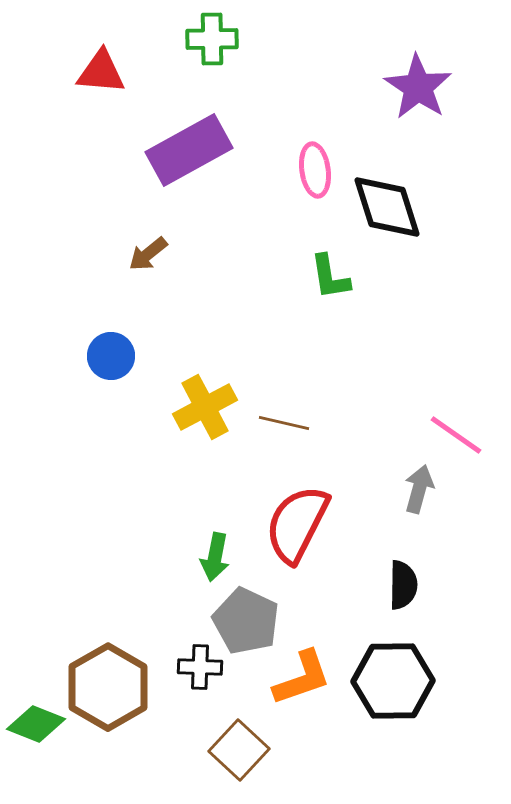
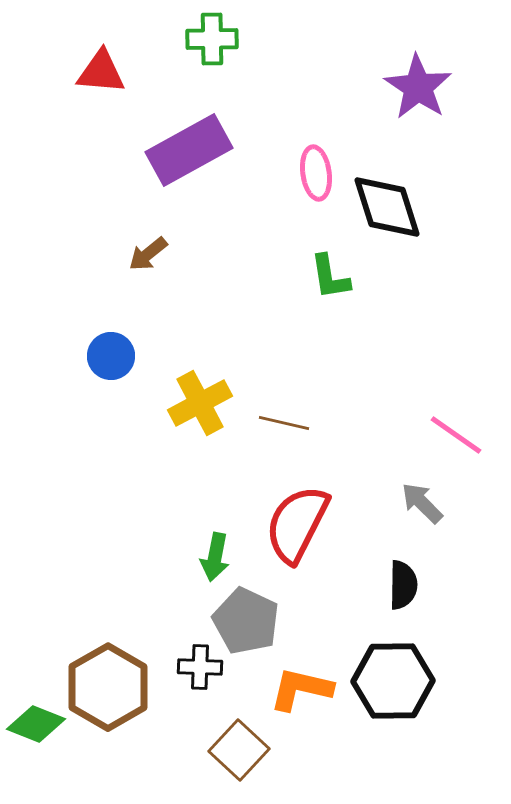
pink ellipse: moved 1 px right, 3 px down
yellow cross: moved 5 px left, 4 px up
gray arrow: moved 3 px right, 14 px down; rotated 60 degrees counterclockwise
orange L-shape: moved 1 px left, 11 px down; rotated 148 degrees counterclockwise
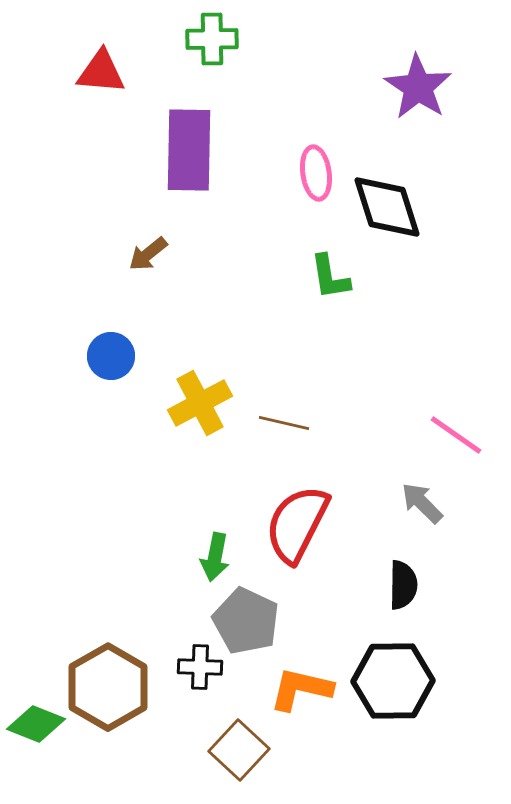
purple rectangle: rotated 60 degrees counterclockwise
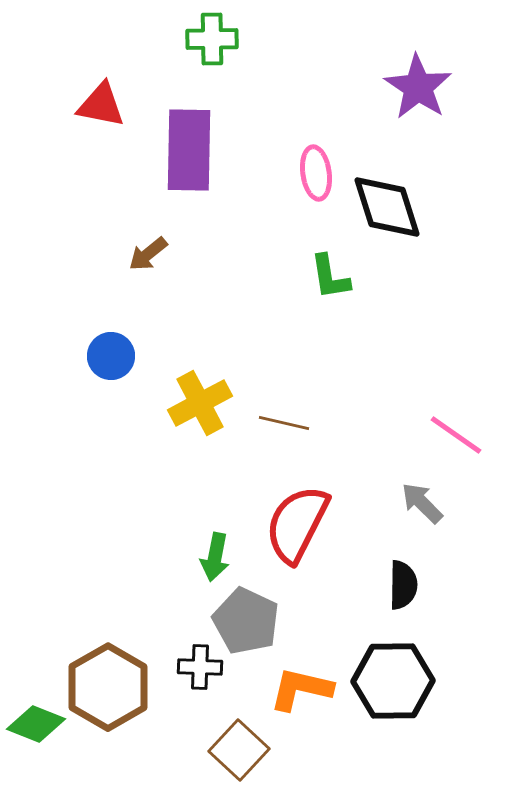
red triangle: moved 33 px down; rotated 6 degrees clockwise
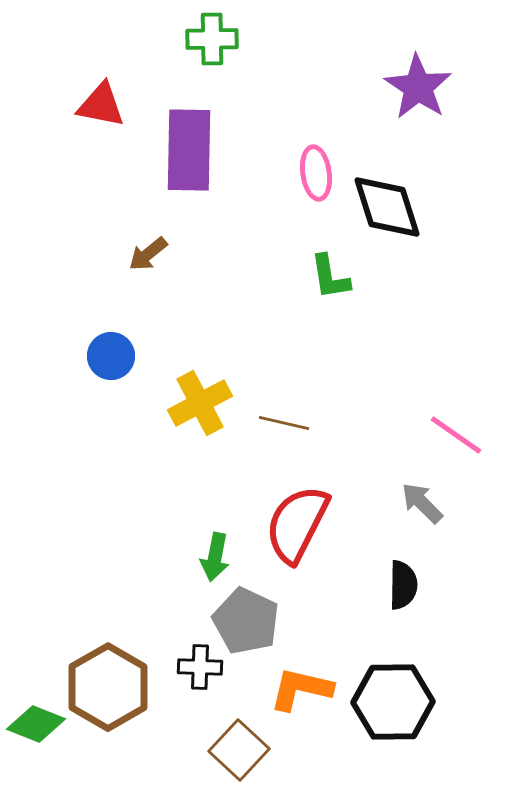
black hexagon: moved 21 px down
